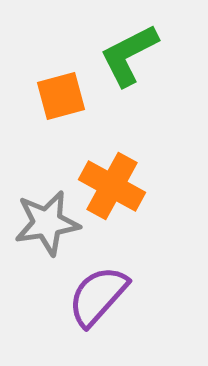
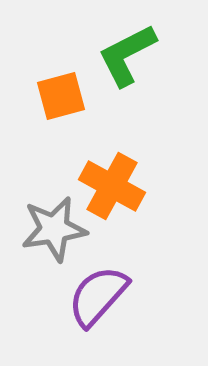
green L-shape: moved 2 px left
gray star: moved 7 px right, 6 px down
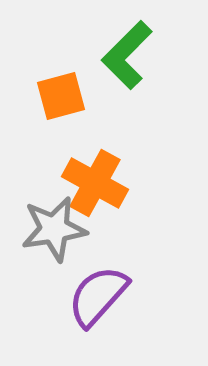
green L-shape: rotated 18 degrees counterclockwise
orange cross: moved 17 px left, 3 px up
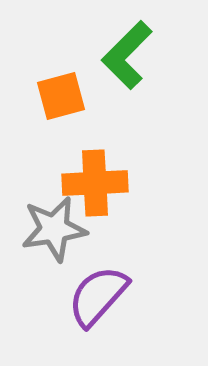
orange cross: rotated 32 degrees counterclockwise
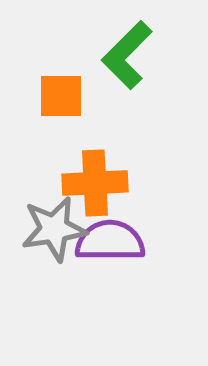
orange square: rotated 15 degrees clockwise
purple semicircle: moved 12 px right, 55 px up; rotated 48 degrees clockwise
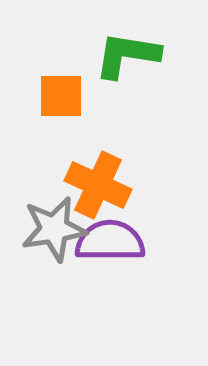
green L-shape: rotated 54 degrees clockwise
orange cross: moved 3 px right, 2 px down; rotated 28 degrees clockwise
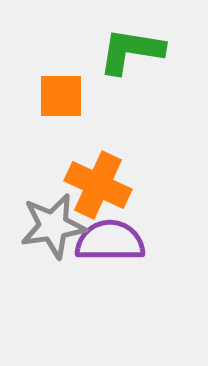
green L-shape: moved 4 px right, 4 px up
gray star: moved 1 px left, 3 px up
